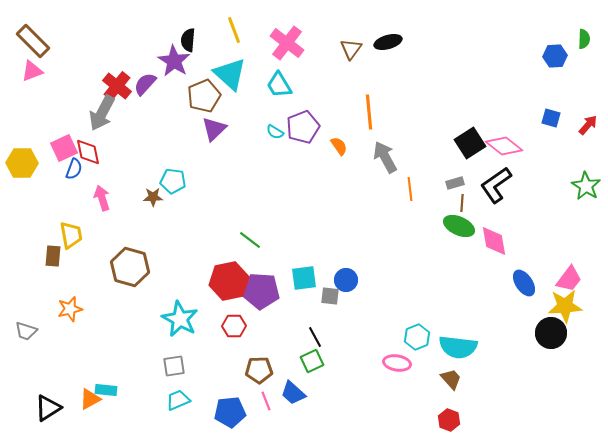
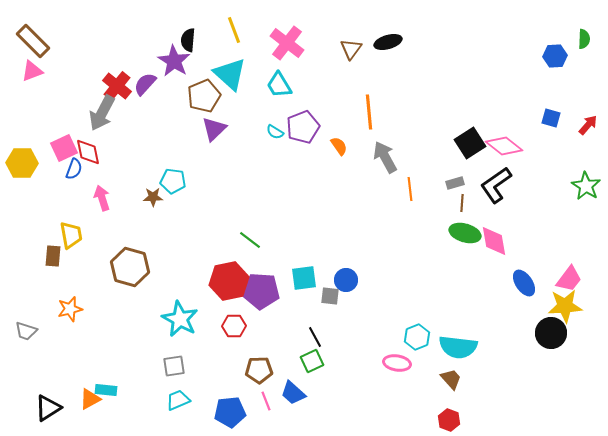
green ellipse at (459, 226): moved 6 px right, 7 px down; rotated 8 degrees counterclockwise
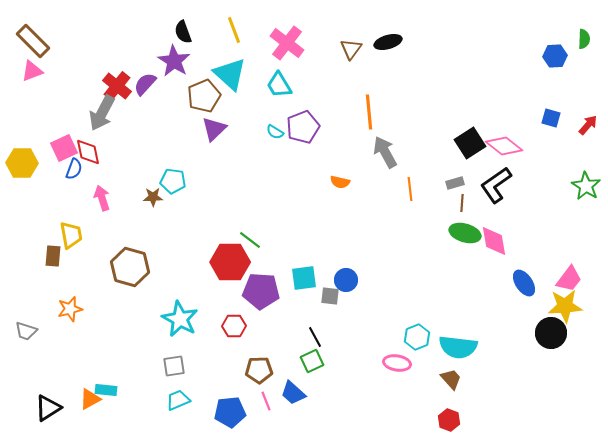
black semicircle at (188, 40): moved 5 px left, 8 px up; rotated 25 degrees counterclockwise
orange semicircle at (339, 146): moved 1 px right, 36 px down; rotated 138 degrees clockwise
gray arrow at (385, 157): moved 5 px up
red hexagon at (229, 281): moved 1 px right, 19 px up; rotated 12 degrees clockwise
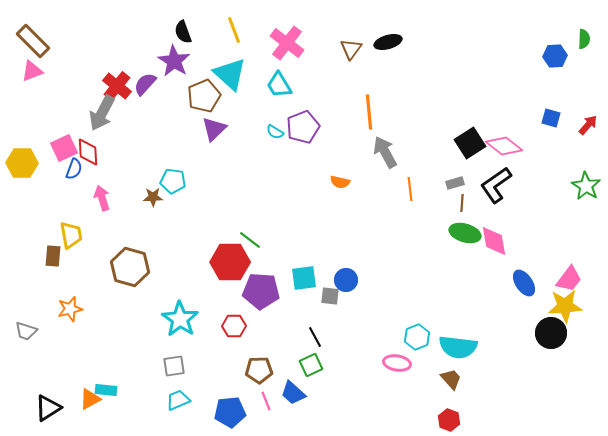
red diamond at (88, 152): rotated 8 degrees clockwise
cyan star at (180, 319): rotated 6 degrees clockwise
green square at (312, 361): moved 1 px left, 4 px down
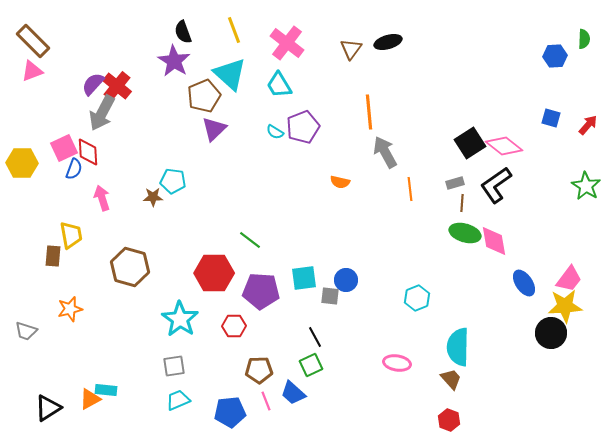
purple semicircle at (145, 84): moved 52 px left
red hexagon at (230, 262): moved 16 px left, 11 px down
cyan hexagon at (417, 337): moved 39 px up
cyan semicircle at (458, 347): rotated 84 degrees clockwise
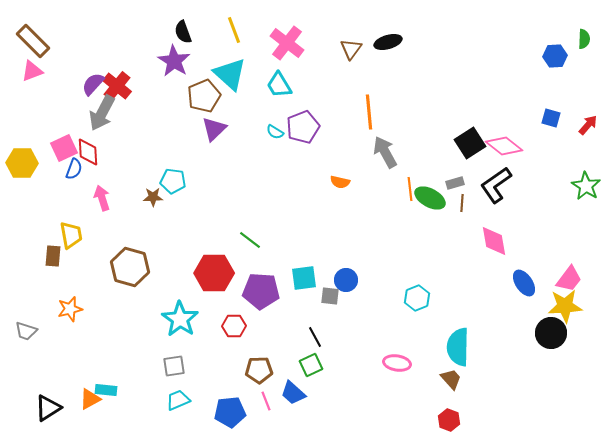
green ellipse at (465, 233): moved 35 px left, 35 px up; rotated 12 degrees clockwise
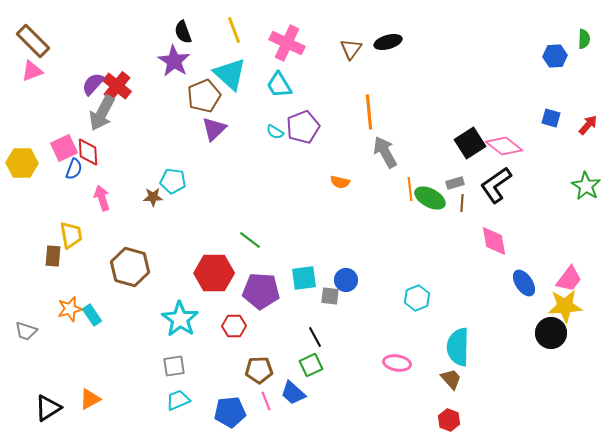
pink cross at (287, 43): rotated 12 degrees counterclockwise
cyan rectangle at (106, 390): moved 14 px left, 75 px up; rotated 50 degrees clockwise
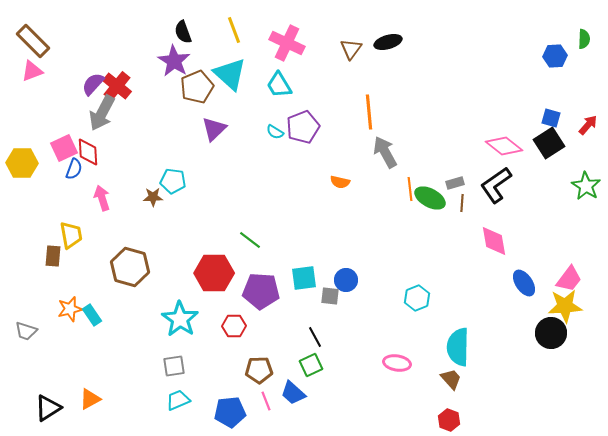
brown pentagon at (204, 96): moved 7 px left, 9 px up
black square at (470, 143): moved 79 px right
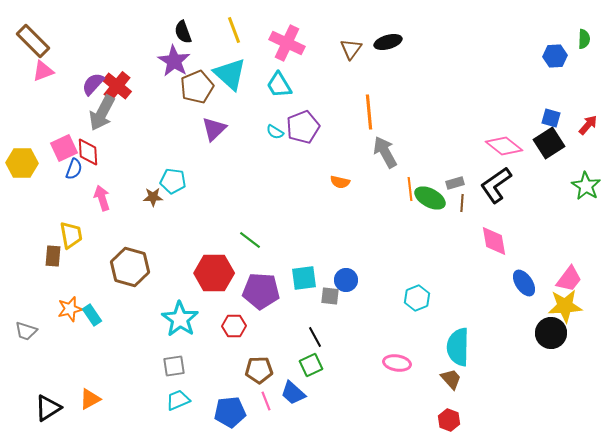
pink triangle at (32, 71): moved 11 px right
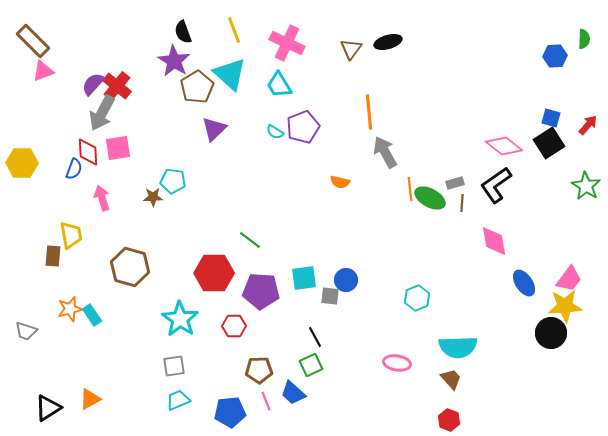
brown pentagon at (197, 87): rotated 8 degrees counterclockwise
pink square at (64, 148): moved 54 px right; rotated 16 degrees clockwise
cyan semicircle at (458, 347): rotated 93 degrees counterclockwise
